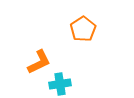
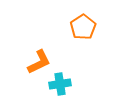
orange pentagon: moved 2 px up
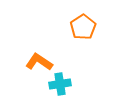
orange L-shape: rotated 120 degrees counterclockwise
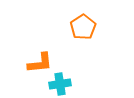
orange L-shape: moved 1 px right, 1 px down; rotated 140 degrees clockwise
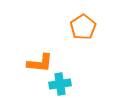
orange L-shape: rotated 12 degrees clockwise
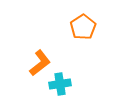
orange L-shape: rotated 44 degrees counterclockwise
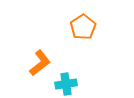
cyan cross: moved 6 px right
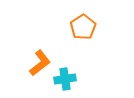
cyan cross: moved 1 px left, 5 px up
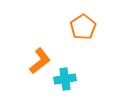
orange L-shape: moved 2 px up
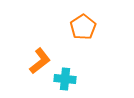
cyan cross: rotated 15 degrees clockwise
